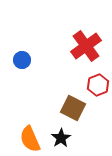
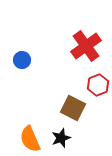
black star: rotated 12 degrees clockwise
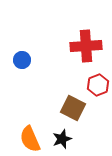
red cross: rotated 32 degrees clockwise
black star: moved 1 px right, 1 px down
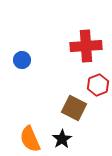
brown square: moved 1 px right
black star: rotated 12 degrees counterclockwise
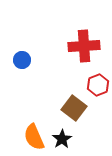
red cross: moved 2 px left
brown square: rotated 10 degrees clockwise
orange semicircle: moved 4 px right, 2 px up
